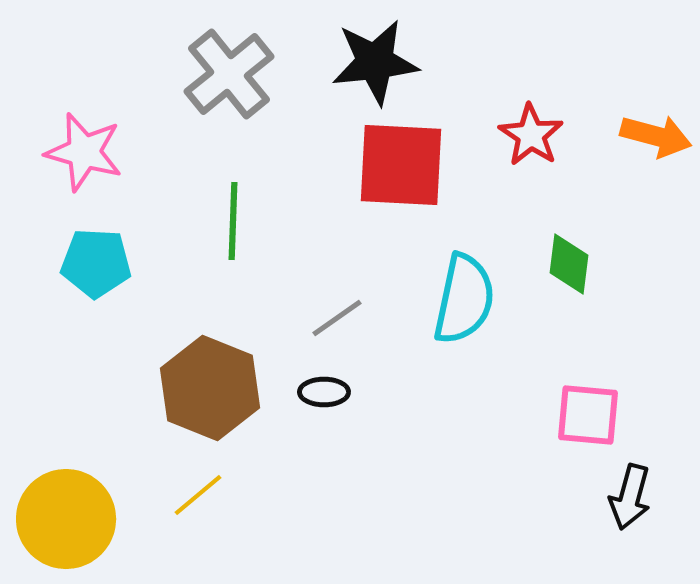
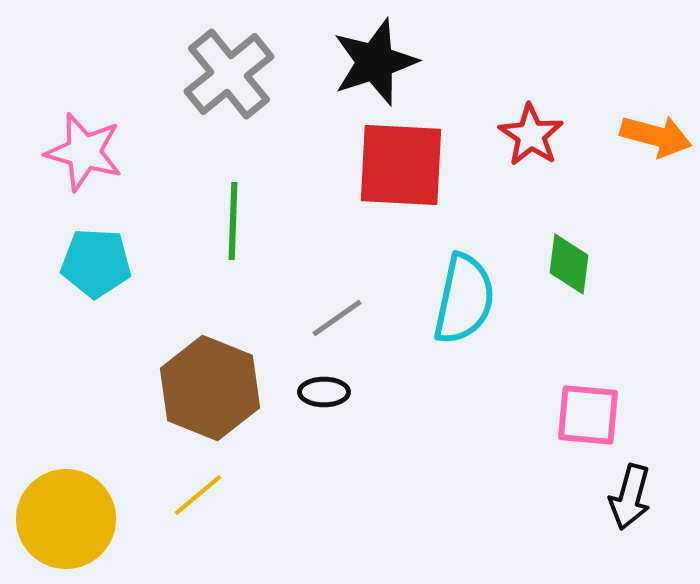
black star: rotated 12 degrees counterclockwise
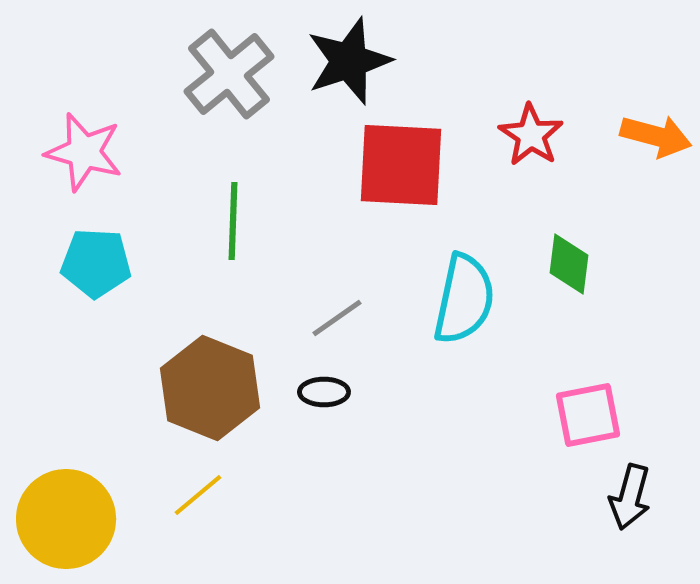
black star: moved 26 px left, 1 px up
pink square: rotated 16 degrees counterclockwise
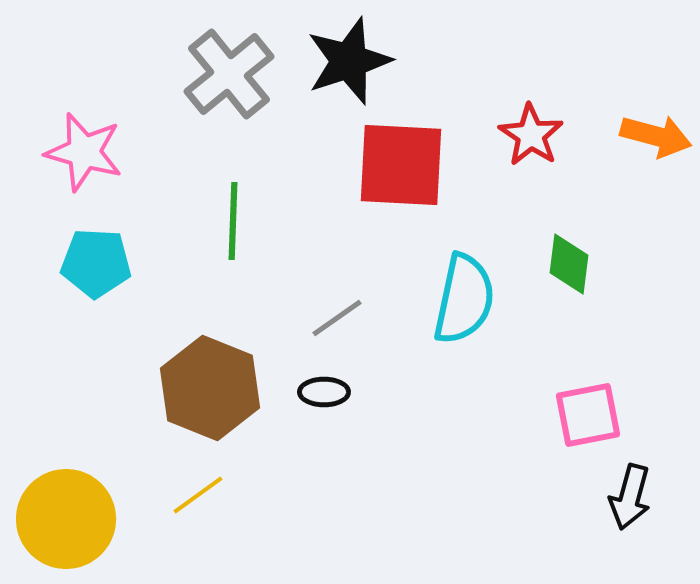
yellow line: rotated 4 degrees clockwise
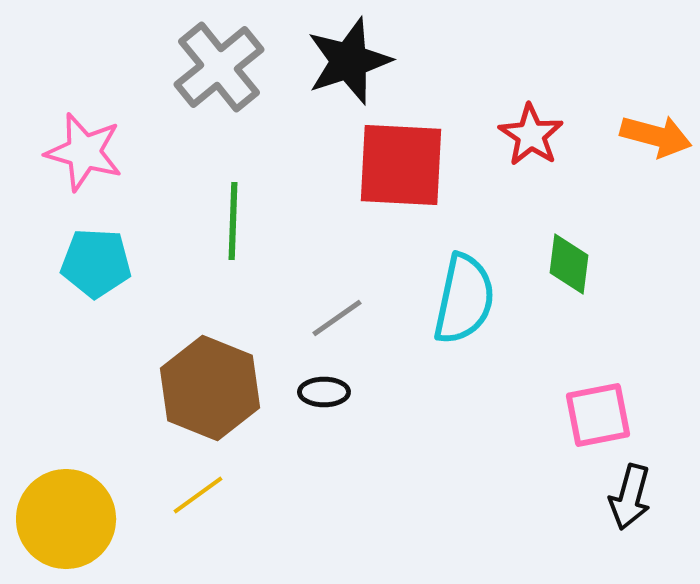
gray cross: moved 10 px left, 7 px up
pink square: moved 10 px right
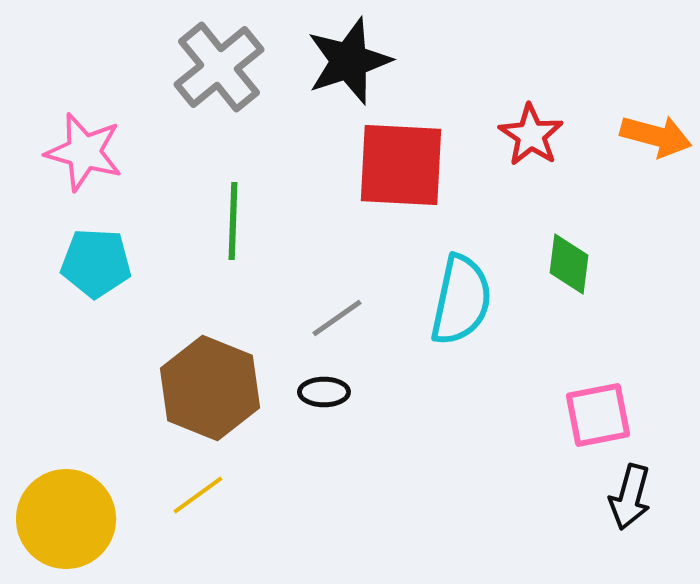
cyan semicircle: moved 3 px left, 1 px down
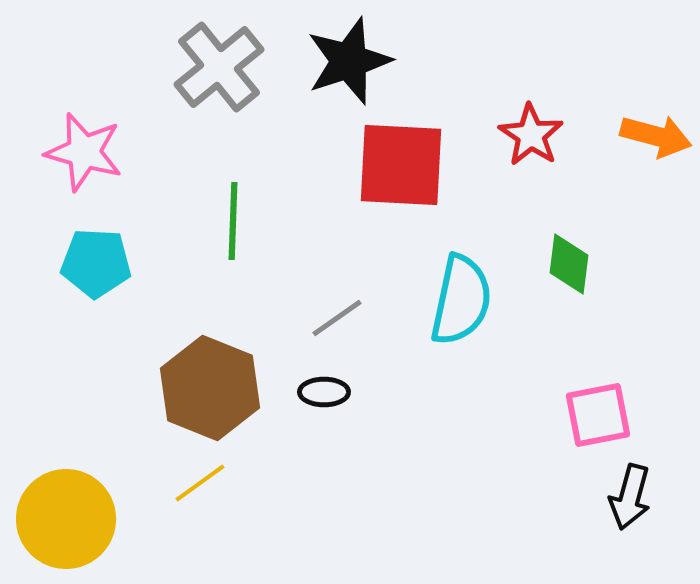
yellow line: moved 2 px right, 12 px up
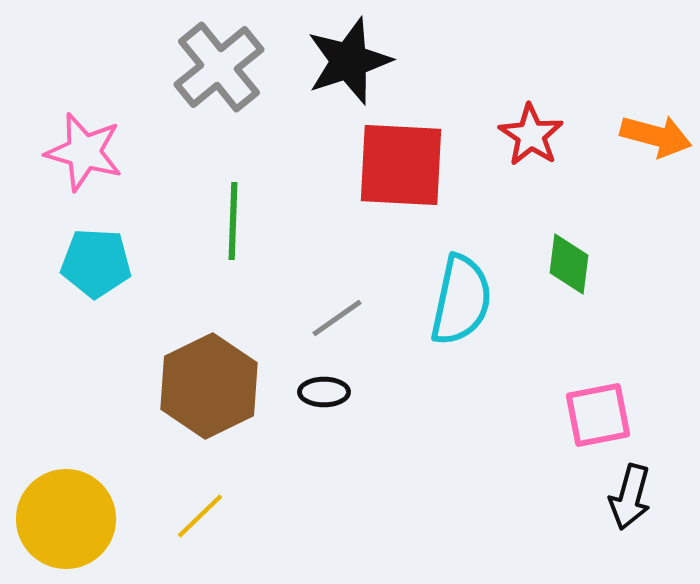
brown hexagon: moved 1 px left, 2 px up; rotated 12 degrees clockwise
yellow line: moved 33 px down; rotated 8 degrees counterclockwise
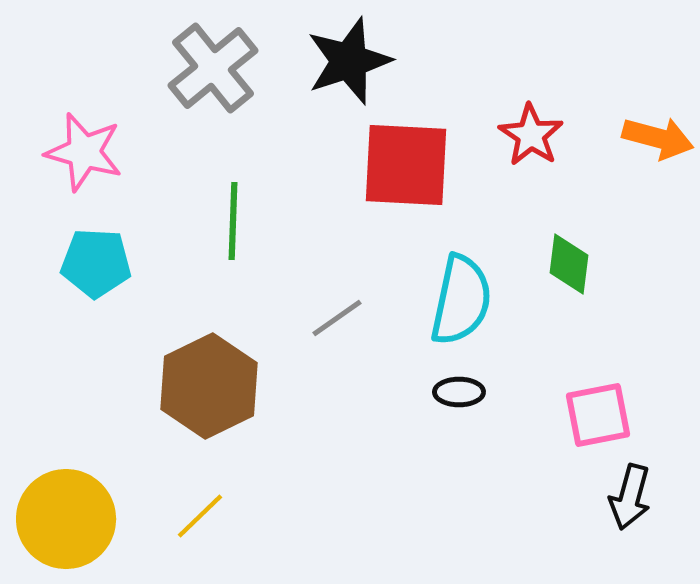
gray cross: moved 6 px left, 1 px down
orange arrow: moved 2 px right, 2 px down
red square: moved 5 px right
black ellipse: moved 135 px right
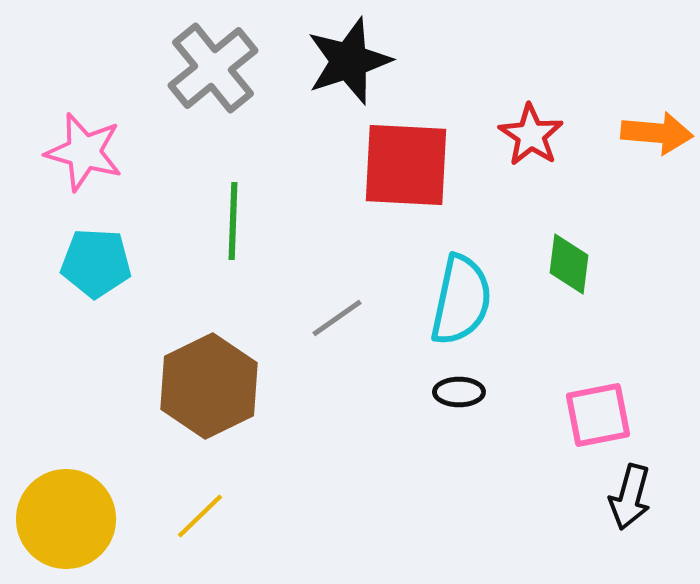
orange arrow: moved 1 px left, 5 px up; rotated 10 degrees counterclockwise
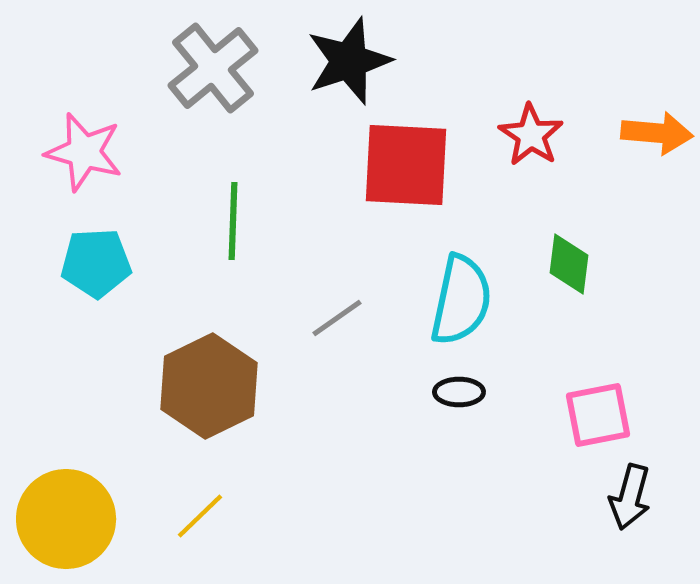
cyan pentagon: rotated 6 degrees counterclockwise
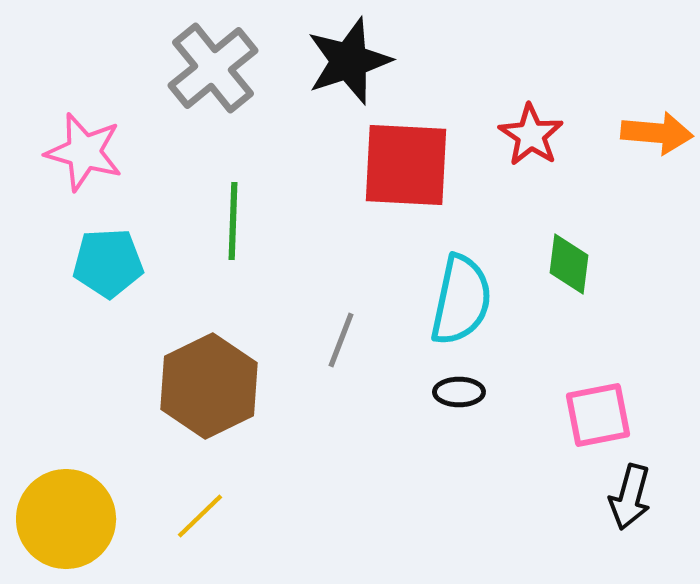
cyan pentagon: moved 12 px right
gray line: moved 4 px right, 22 px down; rotated 34 degrees counterclockwise
